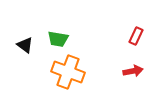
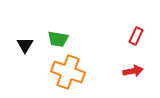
black triangle: rotated 24 degrees clockwise
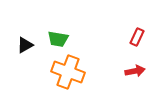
red rectangle: moved 1 px right, 1 px down
black triangle: rotated 30 degrees clockwise
red arrow: moved 2 px right
